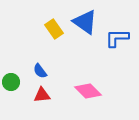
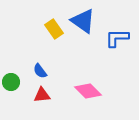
blue triangle: moved 2 px left, 1 px up
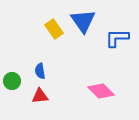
blue triangle: rotated 20 degrees clockwise
blue semicircle: rotated 28 degrees clockwise
green circle: moved 1 px right, 1 px up
pink diamond: moved 13 px right
red triangle: moved 2 px left, 1 px down
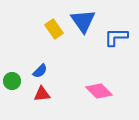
blue L-shape: moved 1 px left, 1 px up
blue semicircle: rotated 126 degrees counterclockwise
pink diamond: moved 2 px left
red triangle: moved 2 px right, 2 px up
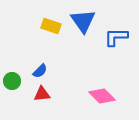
yellow rectangle: moved 3 px left, 3 px up; rotated 36 degrees counterclockwise
pink diamond: moved 3 px right, 5 px down
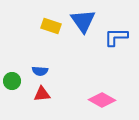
blue semicircle: rotated 49 degrees clockwise
pink diamond: moved 4 px down; rotated 16 degrees counterclockwise
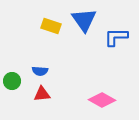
blue triangle: moved 1 px right, 1 px up
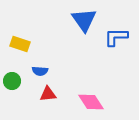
yellow rectangle: moved 31 px left, 18 px down
red triangle: moved 6 px right
pink diamond: moved 11 px left, 2 px down; rotated 28 degrees clockwise
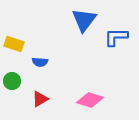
blue triangle: rotated 12 degrees clockwise
yellow rectangle: moved 6 px left
blue semicircle: moved 9 px up
red triangle: moved 8 px left, 5 px down; rotated 24 degrees counterclockwise
pink diamond: moved 1 px left, 2 px up; rotated 40 degrees counterclockwise
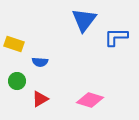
green circle: moved 5 px right
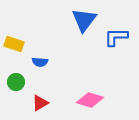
green circle: moved 1 px left, 1 px down
red triangle: moved 4 px down
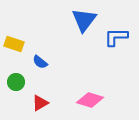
blue semicircle: rotated 35 degrees clockwise
